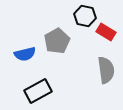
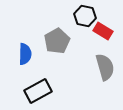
red rectangle: moved 3 px left, 1 px up
blue semicircle: rotated 75 degrees counterclockwise
gray semicircle: moved 1 px left, 3 px up; rotated 8 degrees counterclockwise
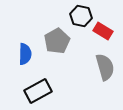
black hexagon: moved 4 px left
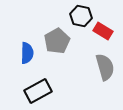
blue semicircle: moved 2 px right, 1 px up
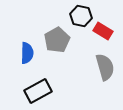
gray pentagon: moved 1 px up
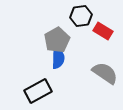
black hexagon: rotated 20 degrees counterclockwise
blue semicircle: moved 31 px right, 5 px down
gray semicircle: moved 6 px down; rotated 40 degrees counterclockwise
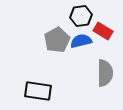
blue semicircle: moved 23 px right, 17 px up; rotated 105 degrees counterclockwise
gray semicircle: rotated 56 degrees clockwise
black rectangle: rotated 36 degrees clockwise
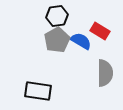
black hexagon: moved 24 px left
red rectangle: moved 3 px left
blue semicircle: rotated 45 degrees clockwise
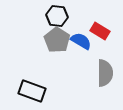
black hexagon: rotated 15 degrees clockwise
gray pentagon: rotated 10 degrees counterclockwise
black rectangle: moved 6 px left; rotated 12 degrees clockwise
